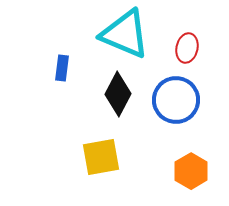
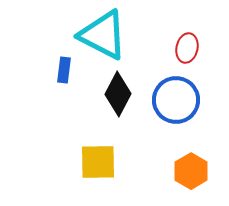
cyan triangle: moved 22 px left, 1 px down; rotated 4 degrees clockwise
blue rectangle: moved 2 px right, 2 px down
yellow square: moved 3 px left, 5 px down; rotated 9 degrees clockwise
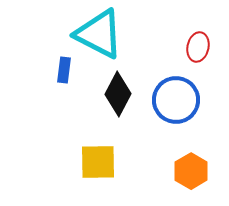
cyan triangle: moved 4 px left, 1 px up
red ellipse: moved 11 px right, 1 px up
